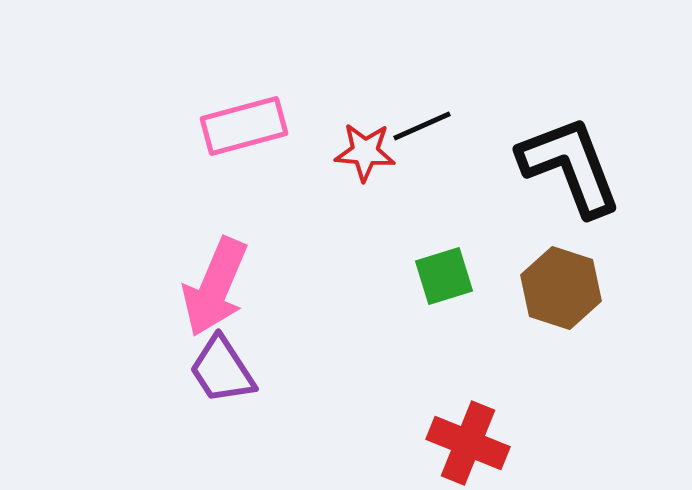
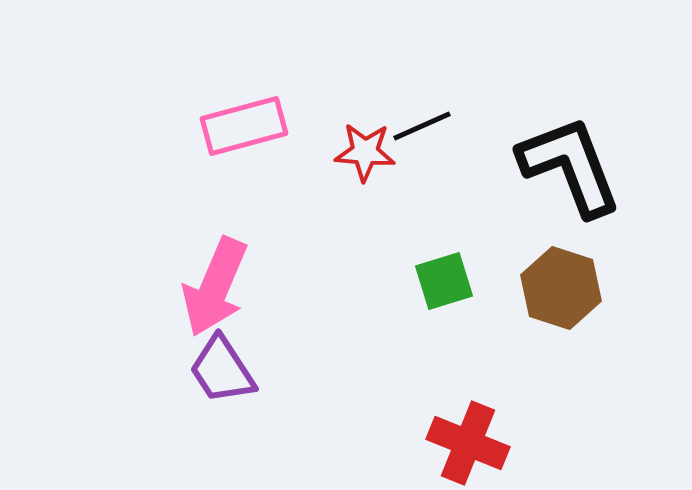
green square: moved 5 px down
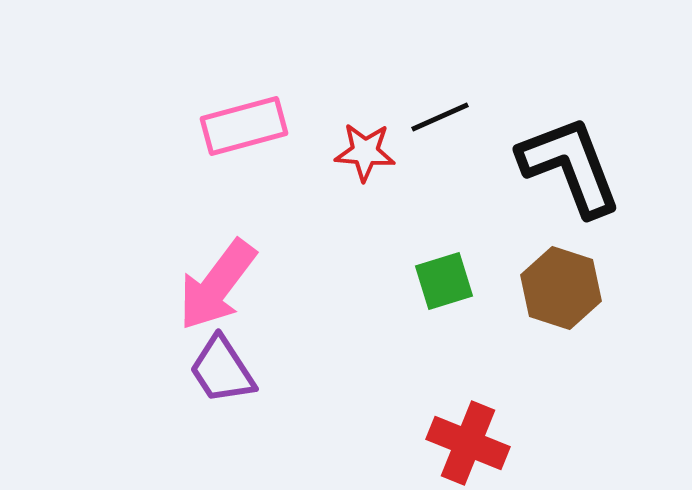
black line: moved 18 px right, 9 px up
pink arrow: moved 2 px right, 2 px up; rotated 14 degrees clockwise
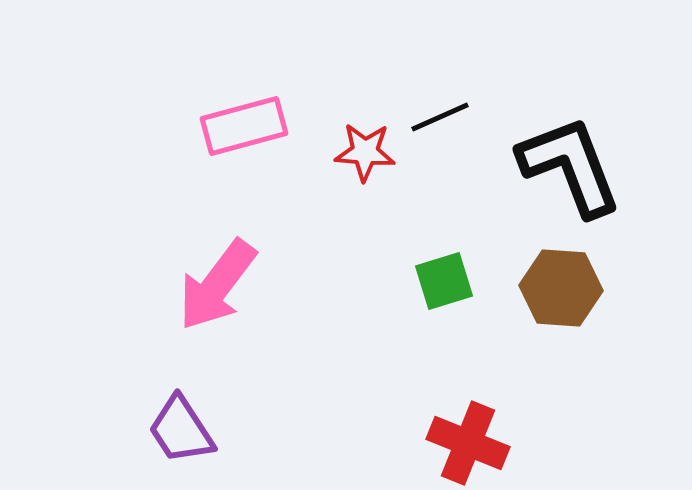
brown hexagon: rotated 14 degrees counterclockwise
purple trapezoid: moved 41 px left, 60 px down
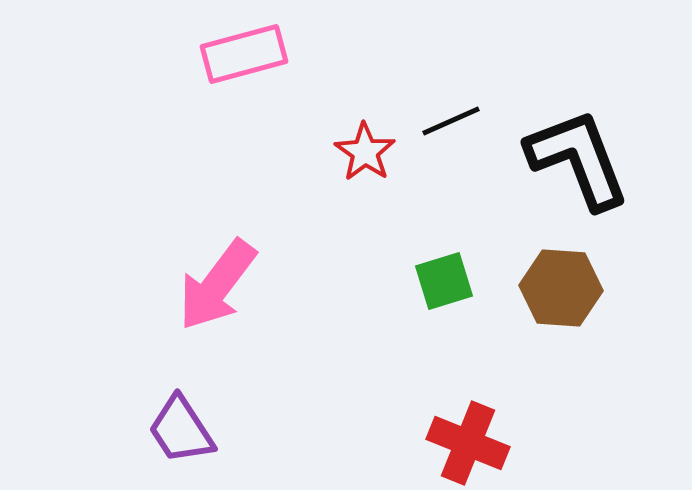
black line: moved 11 px right, 4 px down
pink rectangle: moved 72 px up
red star: rotated 30 degrees clockwise
black L-shape: moved 8 px right, 7 px up
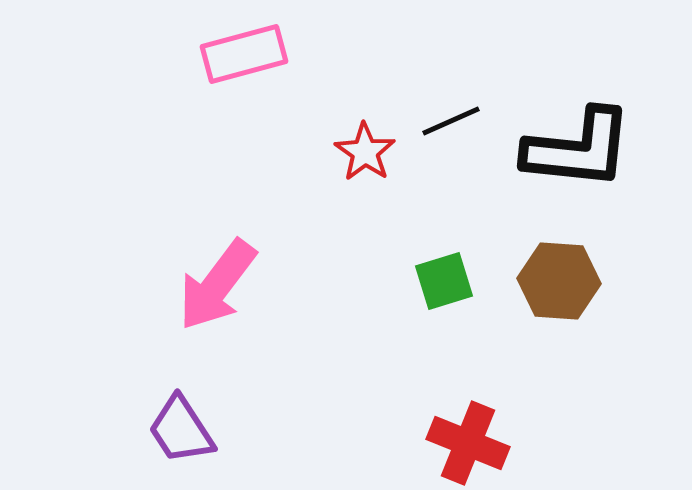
black L-shape: moved 10 px up; rotated 117 degrees clockwise
brown hexagon: moved 2 px left, 7 px up
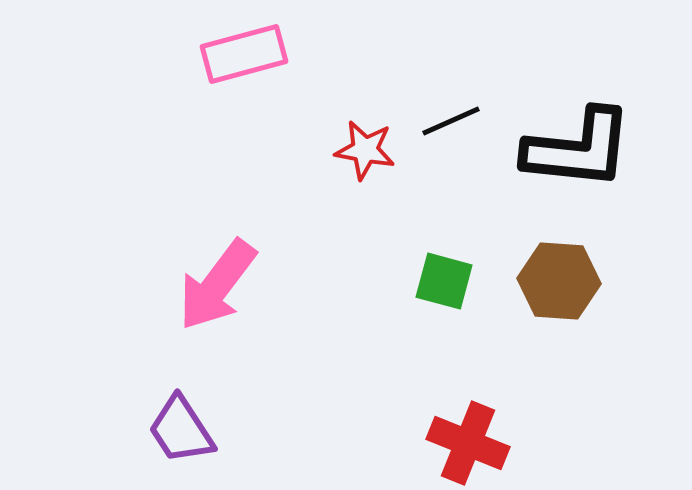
red star: moved 2 px up; rotated 24 degrees counterclockwise
green square: rotated 32 degrees clockwise
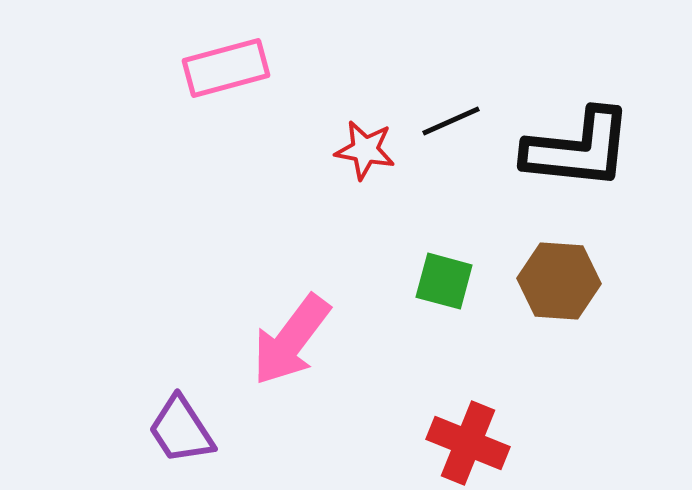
pink rectangle: moved 18 px left, 14 px down
pink arrow: moved 74 px right, 55 px down
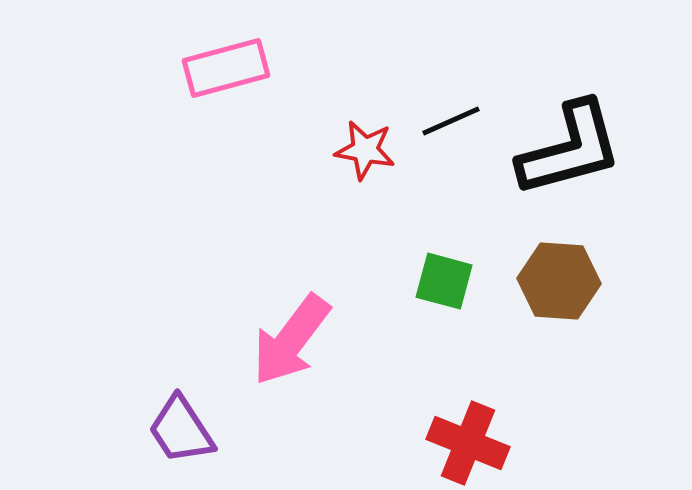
black L-shape: moved 8 px left; rotated 21 degrees counterclockwise
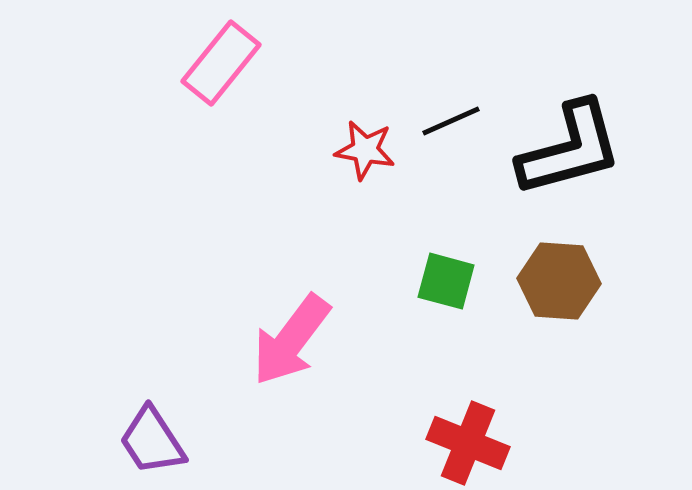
pink rectangle: moved 5 px left, 5 px up; rotated 36 degrees counterclockwise
green square: moved 2 px right
purple trapezoid: moved 29 px left, 11 px down
